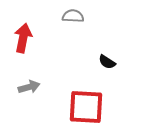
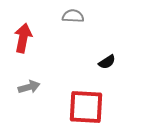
black semicircle: rotated 66 degrees counterclockwise
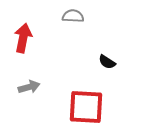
black semicircle: rotated 66 degrees clockwise
